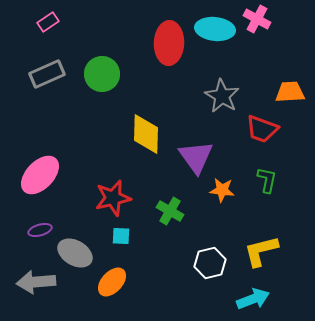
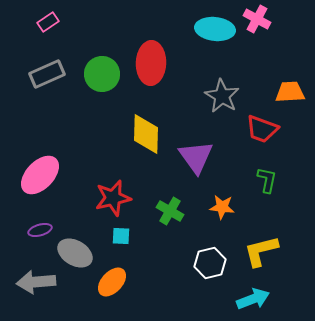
red ellipse: moved 18 px left, 20 px down
orange star: moved 17 px down
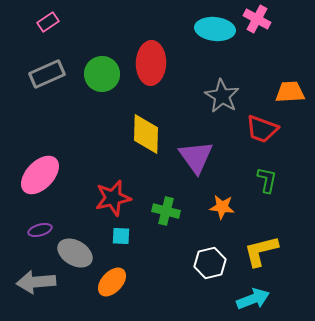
green cross: moved 4 px left; rotated 16 degrees counterclockwise
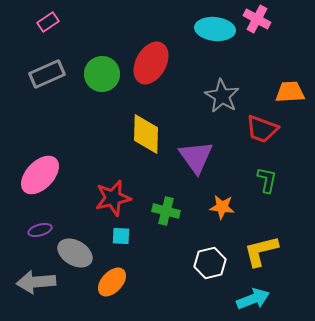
red ellipse: rotated 27 degrees clockwise
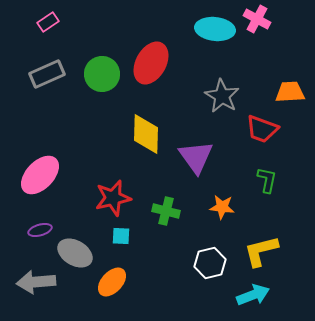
cyan arrow: moved 4 px up
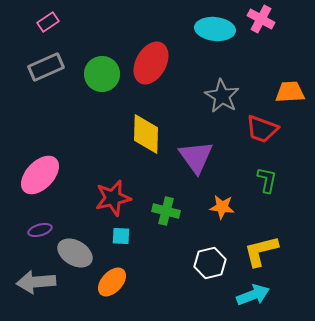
pink cross: moved 4 px right
gray rectangle: moved 1 px left, 7 px up
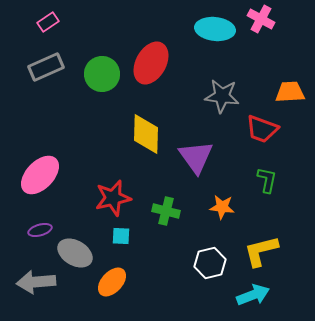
gray star: rotated 24 degrees counterclockwise
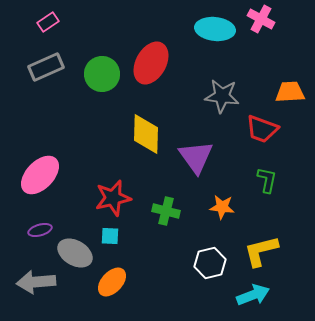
cyan square: moved 11 px left
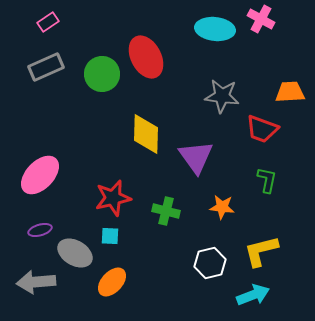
red ellipse: moved 5 px left, 6 px up; rotated 57 degrees counterclockwise
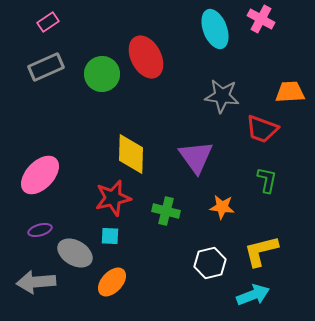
cyan ellipse: rotated 63 degrees clockwise
yellow diamond: moved 15 px left, 20 px down
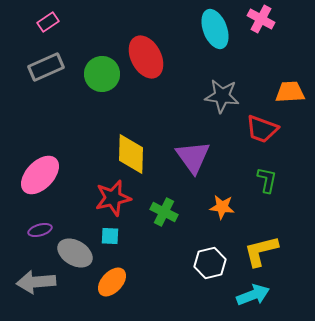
purple triangle: moved 3 px left
green cross: moved 2 px left, 1 px down; rotated 12 degrees clockwise
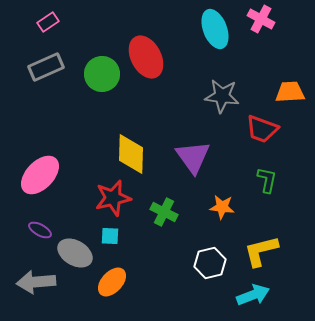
purple ellipse: rotated 45 degrees clockwise
